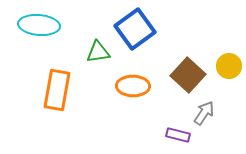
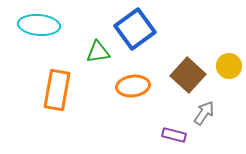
orange ellipse: rotated 8 degrees counterclockwise
purple rectangle: moved 4 px left
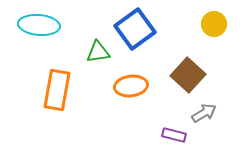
yellow circle: moved 15 px left, 42 px up
orange ellipse: moved 2 px left
gray arrow: rotated 25 degrees clockwise
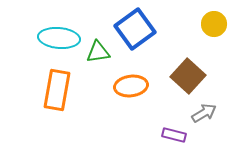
cyan ellipse: moved 20 px right, 13 px down
brown square: moved 1 px down
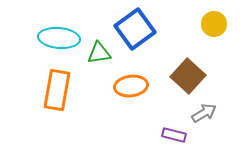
green triangle: moved 1 px right, 1 px down
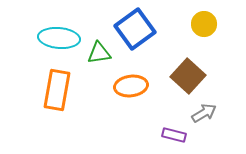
yellow circle: moved 10 px left
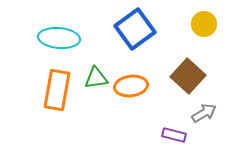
green triangle: moved 3 px left, 25 px down
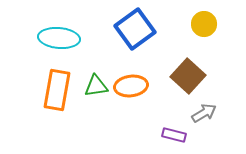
green triangle: moved 8 px down
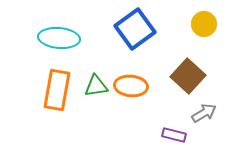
orange ellipse: rotated 12 degrees clockwise
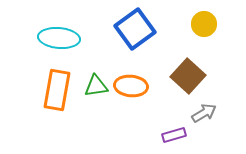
purple rectangle: rotated 30 degrees counterclockwise
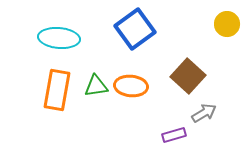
yellow circle: moved 23 px right
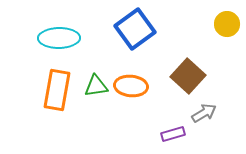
cyan ellipse: rotated 6 degrees counterclockwise
purple rectangle: moved 1 px left, 1 px up
